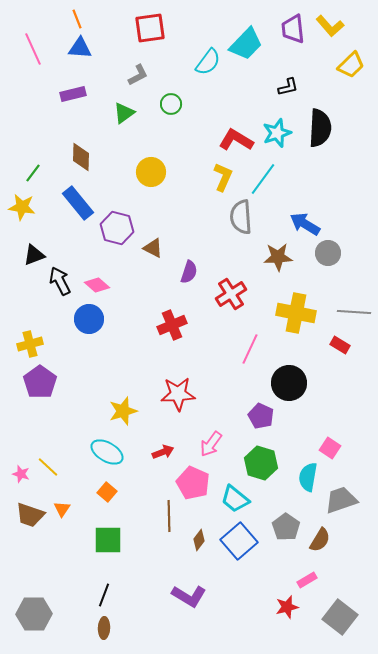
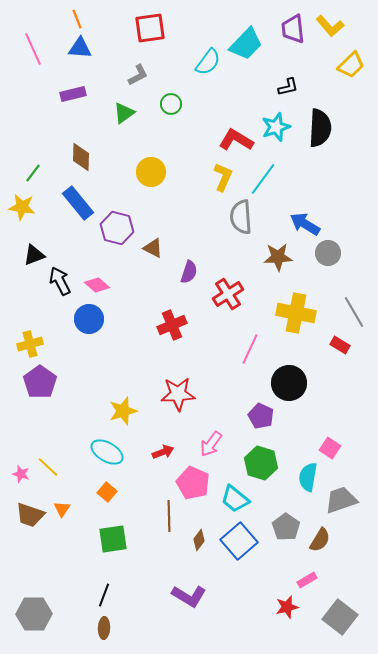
cyan star at (277, 133): moved 1 px left, 6 px up
red cross at (231, 294): moved 3 px left
gray line at (354, 312): rotated 56 degrees clockwise
green square at (108, 540): moved 5 px right, 1 px up; rotated 8 degrees counterclockwise
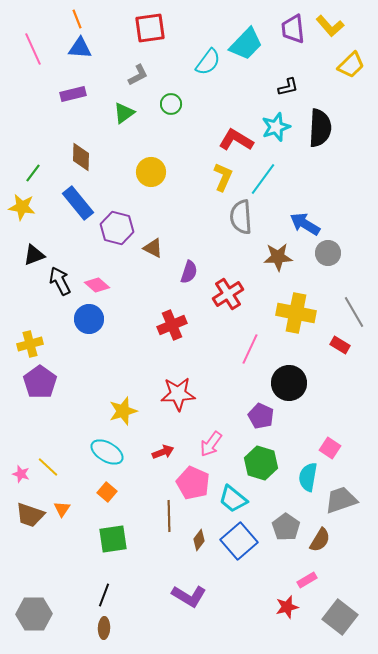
cyan trapezoid at (235, 499): moved 2 px left
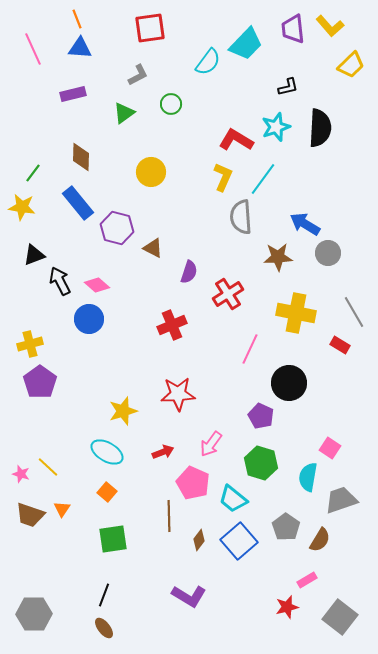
brown ellipse at (104, 628): rotated 40 degrees counterclockwise
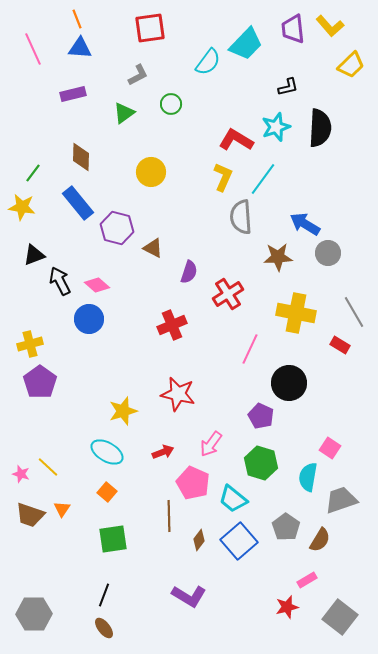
red star at (178, 394): rotated 16 degrees clockwise
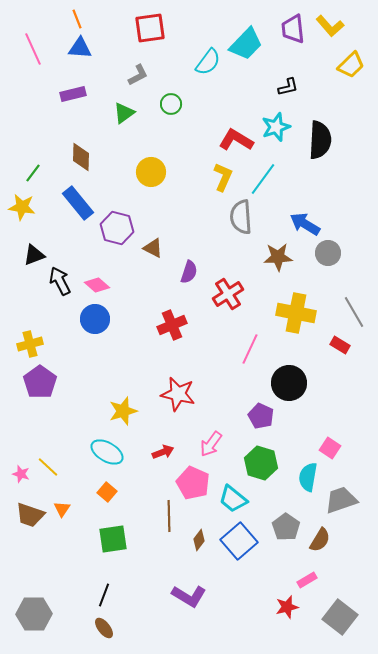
black semicircle at (320, 128): moved 12 px down
blue circle at (89, 319): moved 6 px right
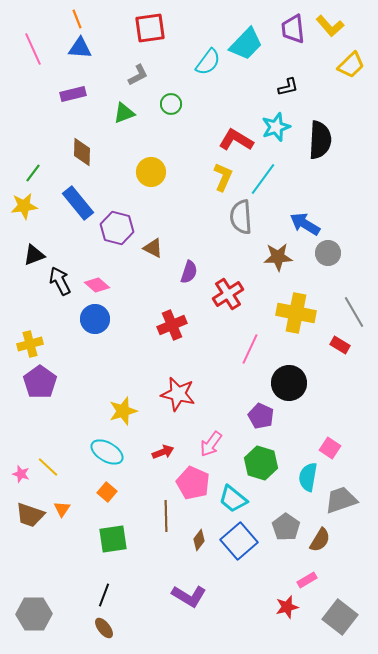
green triangle at (124, 113): rotated 15 degrees clockwise
brown diamond at (81, 157): moved 1 px right, 5 px up
yellow star at (22, 207): moved 2 px right, 1 px up; rotated 16 degrees counterclockwise
brown line at (169, 516): moved 3 px left
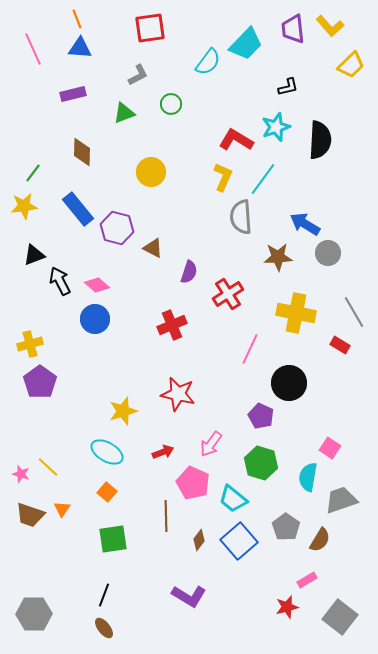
blue rectangle at (78, 203): moved 6 px down
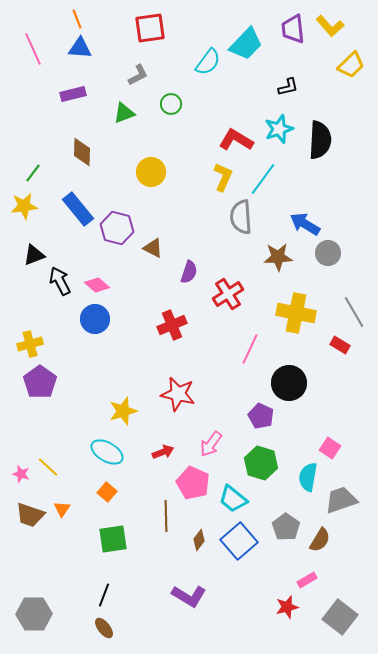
cyan star at (276, 127): moved 3 px right, 2 px down
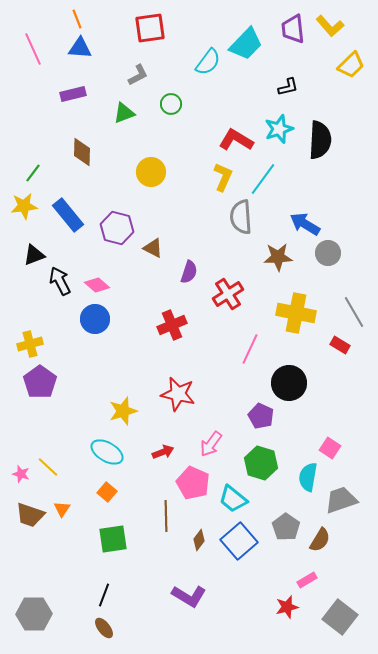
blue rectangle at (78, 209): moved 10 px left, 6 px down
